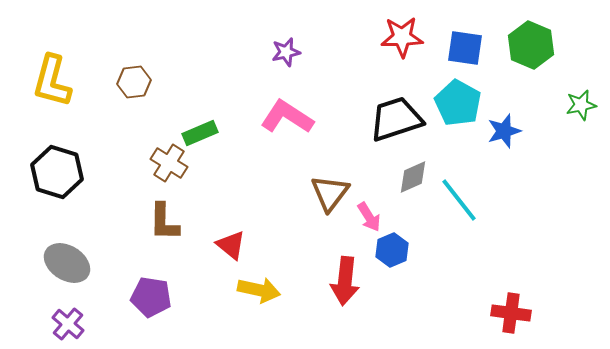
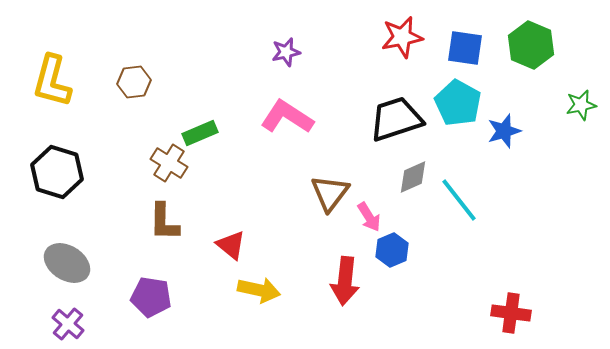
red star: rotated 9 degrees counterclockwise
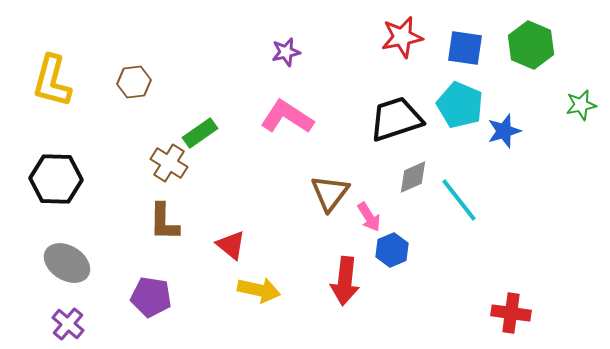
cyan pentagon: moved 2 px right, 2 px down; rotated 6 degrees counterclockwise
green rectangle: rotated 12 degrees counterclockwise
black hexagon: moved 1 px left, 7 px down; rotated 15 degrees counterclockwise
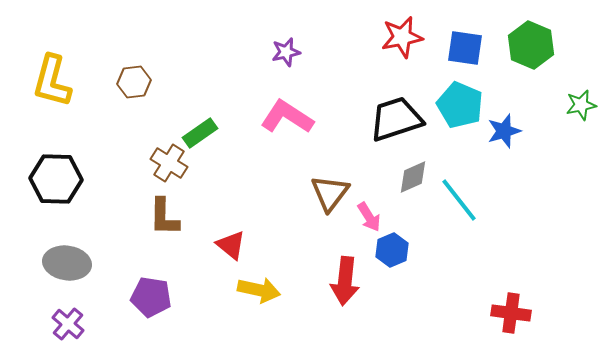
brown L-shape: moved 5 px up
gray ellipse: rotated 24 degrees counterclockwise
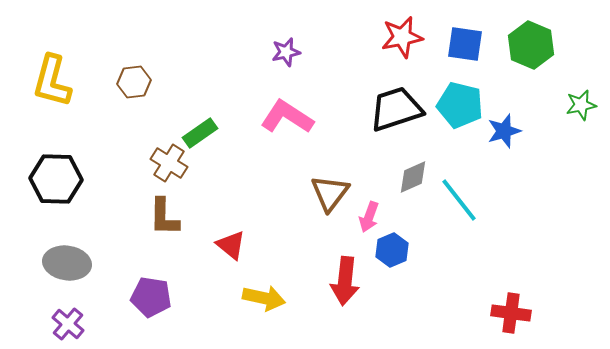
blue square: moved 4 px up
cyan pentagon: rotated 9 degrees counterclockwise
black trapezoid: moved 10 px up
pink arrow: rotated 52 degrees clockwise
yellow arrow: moved 5 px right, 8 px down
